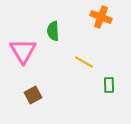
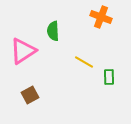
pink triangle: rotated 28 degrees clockwise
green rectangle: moved 8 px up
brown square: moved 3 px left
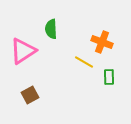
orange cross: moved 1 px right, 25 px down
green semicircle: moved 2 px left, 2 px up
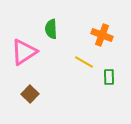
orange cross: moved 7 px up
pink triangle: moved 1 px right, 1 px down
brown square: moved 1 px up; rotated 18 degrees counterclockwise
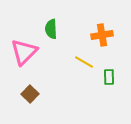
orange cross: rotated 30 degrees counterclockwise
pink triangle: rotated 12 degrees counterclockwise
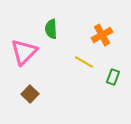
orange cross: rotated 20 degrees counterclockwise
green rectangle: moved 4 px right; rotated 21 degrees clockwise
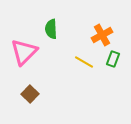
green rectangle: moved 18 px up
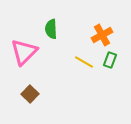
green rectangle: moved 3 px left, 1 px down
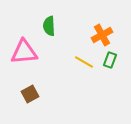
green semicircle: moved 2 px left, 3 px up
pink triangle: rotated 40 degrees clockwise
brown square: rotated 18 degrees clockwise
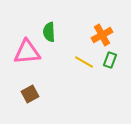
green semicircle: moved 6 px down
pink triangle: moved 3 px right
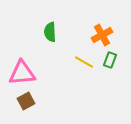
green semicircle: moved 1 px right
pink triangle: moved 5 px left, 21 px down
brown square: moved 4 px left, 7 px down
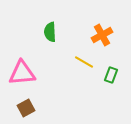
green rectangle: moved 1 px right, 15 px down
brown square: moved 7 px down
